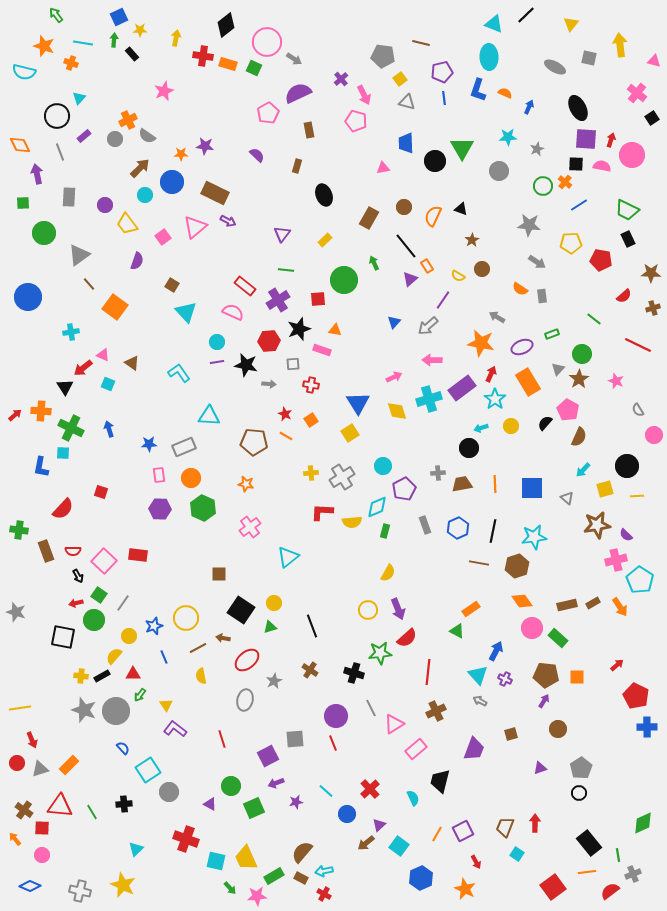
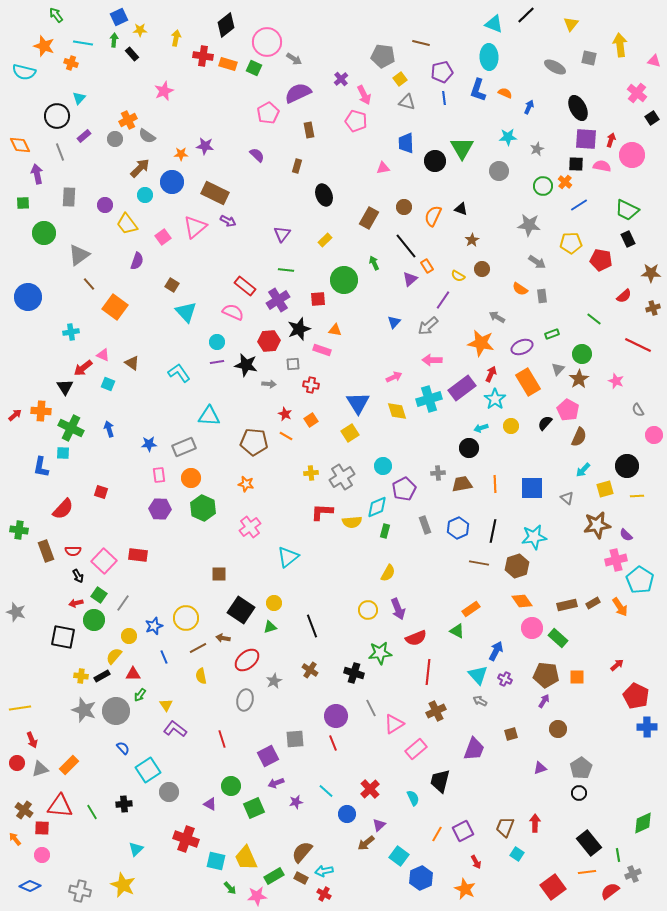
red semicircle at (407, 638): moved 9 px right; rotated 20 degrees clockwise
cyan square at (399, 846): moved 10 px down
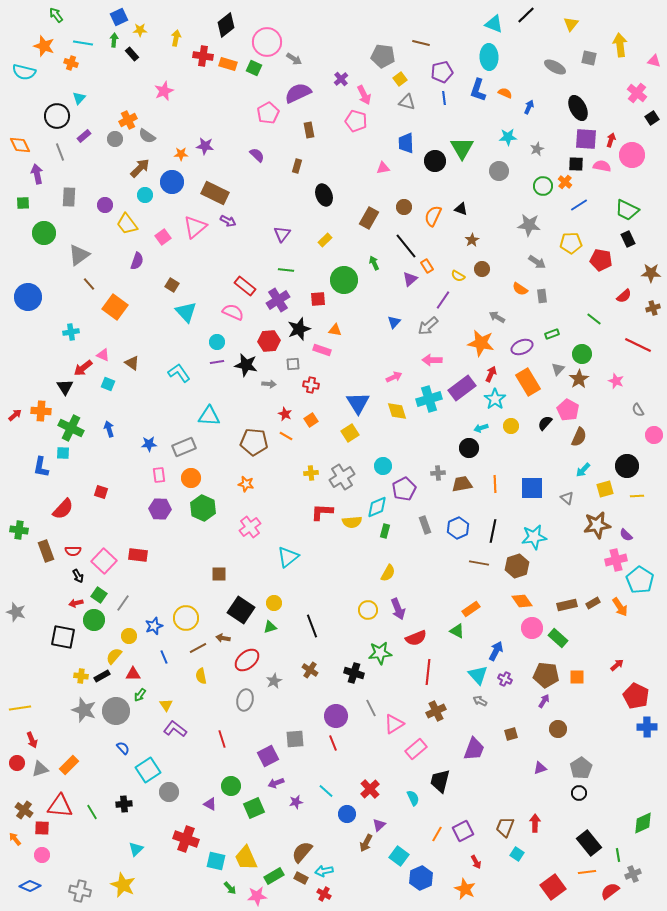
brown arrow at (366, 843): rotated 24 degrees counterclockwise
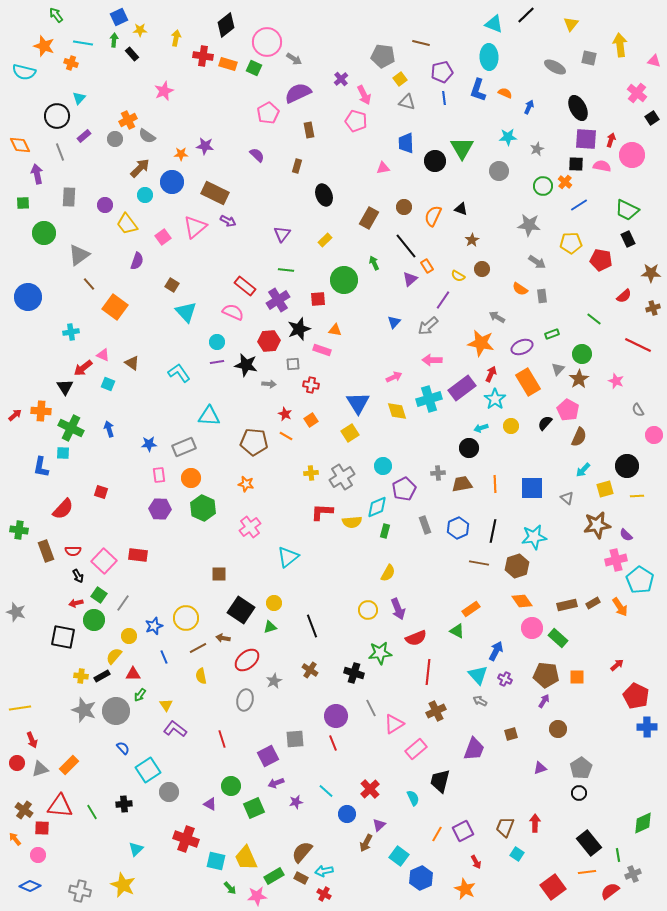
pink circle at (42, 855): moved 4 px left
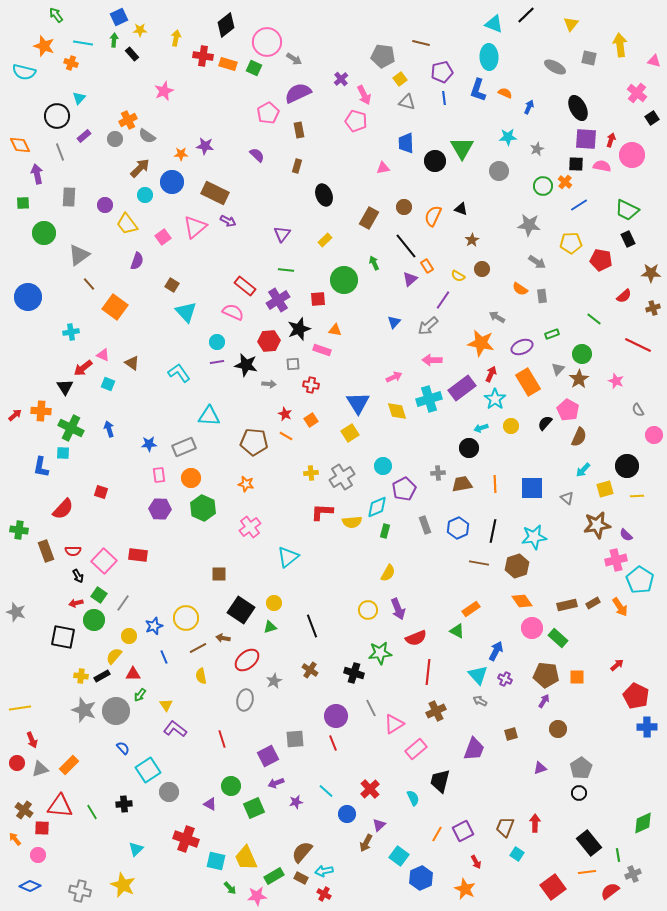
brown rectangle at (309, 130): moved 10 px left
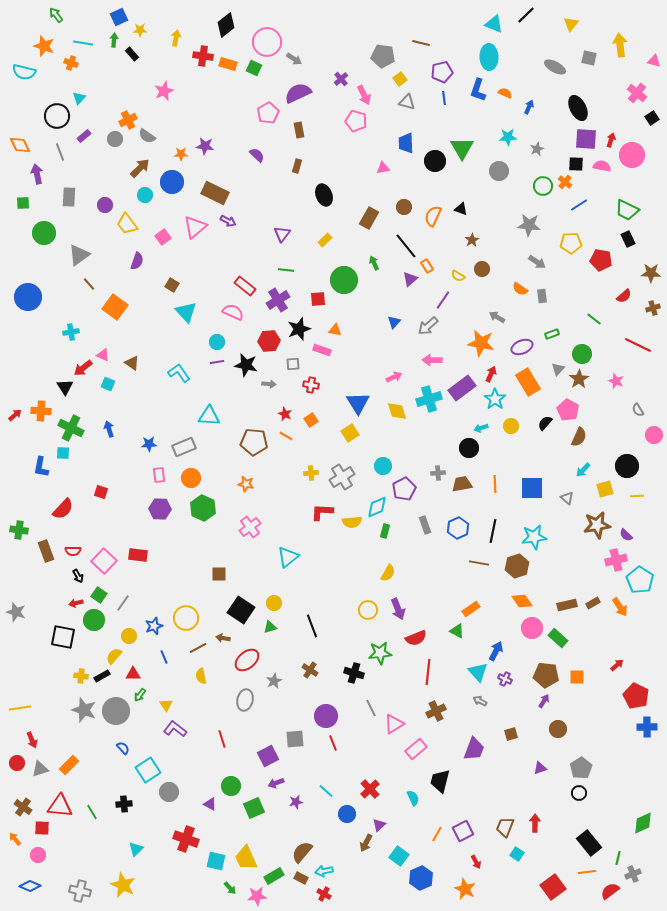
cyan triangle at (478, 675): moved 3 px up
purple circle at (336, 716): moved 10 px left
brown cross at (24, 810): moved 1 px left, 3 px up
green line at (618, 855): moved 3 px down; rotated 24 degrees clockwise
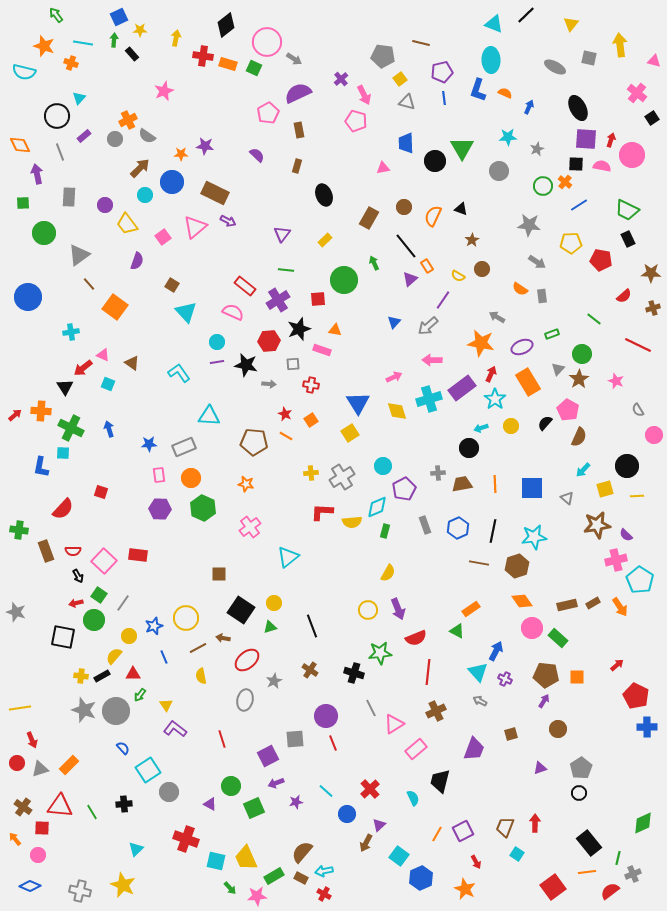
cyan ellipse at (489, 57): moved 2 px right, 3 px down
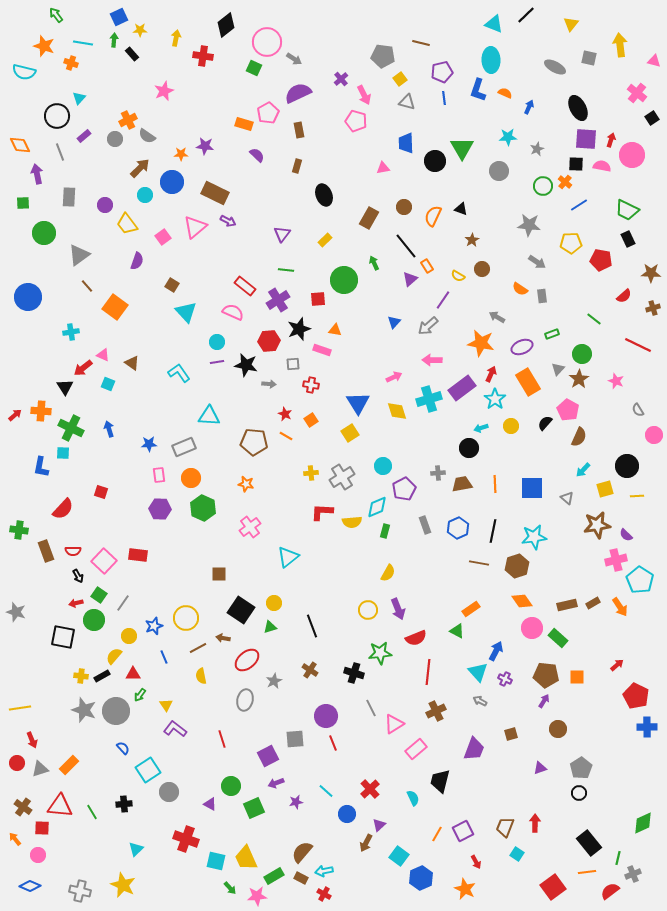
orange rectangle at (228, 64): moved 16 px right, 60 px down
brown line at (89, 284): moved 2 px left, 2 px down
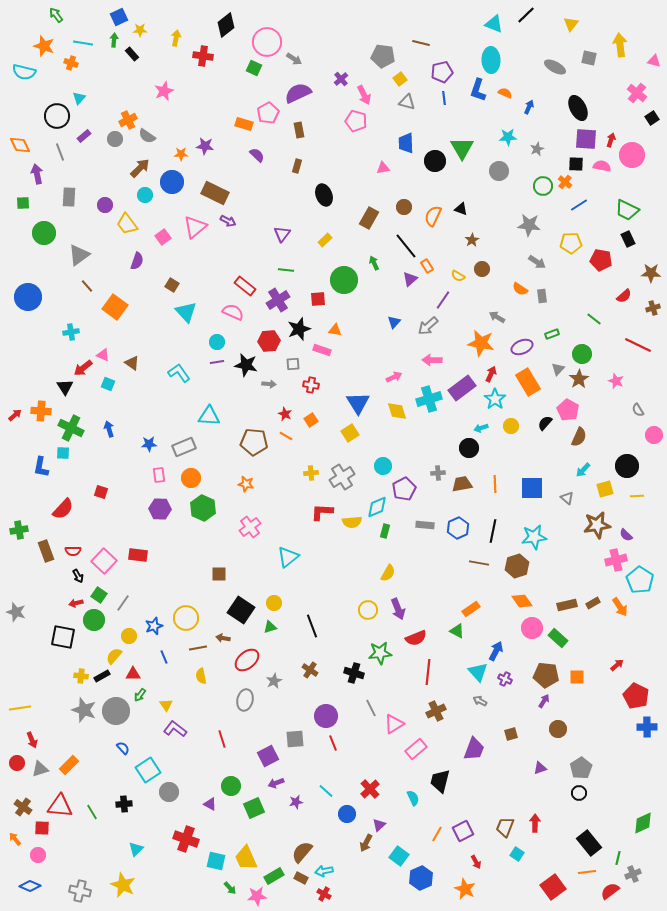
gray rectangle at (425, 525): rotated 66 degrees counterclockwise
green cross at (19, 530): rotated 18 degrees counterclockwise
brown line at (198, 648): rotated 18 degrees clockwise
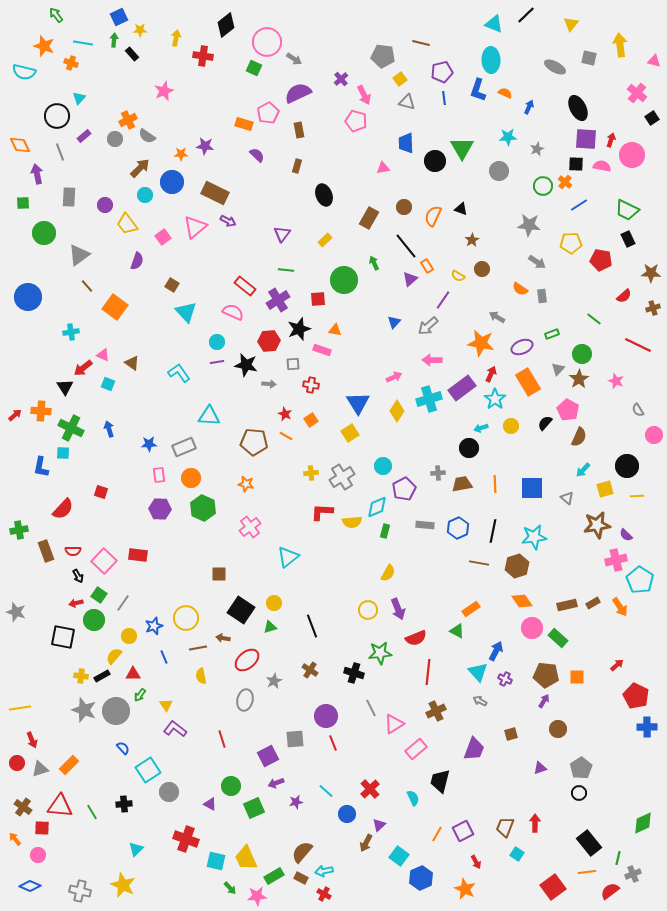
yellow diamond at (397, 411): rotated 50 degrees clockwise
